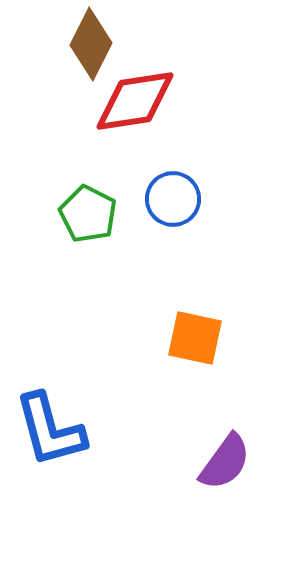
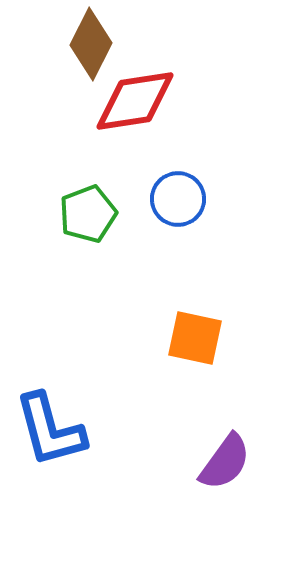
blue circle: moved 5 px right
green pentagon: rotated 24 degrees clockwise
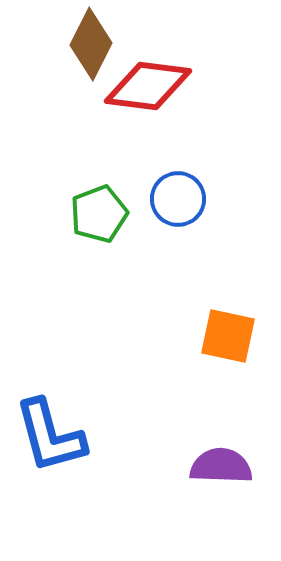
red diamond: moved 13 px right, 15 px up; rotated 16 degrees clockwise
green pentagon: moved 11 px right
orange square: moved 33 px right, 2 px up
blue L-shape: moved 6 px down
purple semicircle: moved 4 px left, 4 px down; rotated 124 degrees counterclockwise
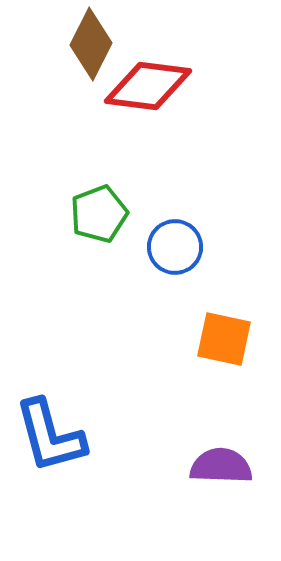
blue circle: moved 3 px left, 48 px down
orange square: moved 4 px left, 3 px down
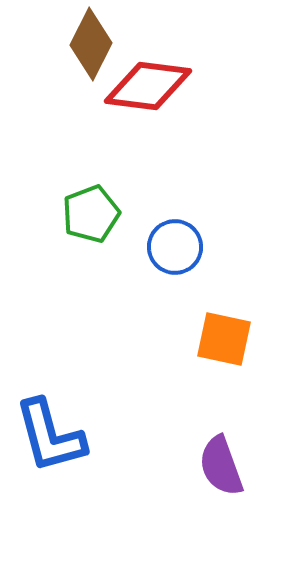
green pentagon: moved 8 px left
purple semicircle: rotated 112 degrees counterclockwise
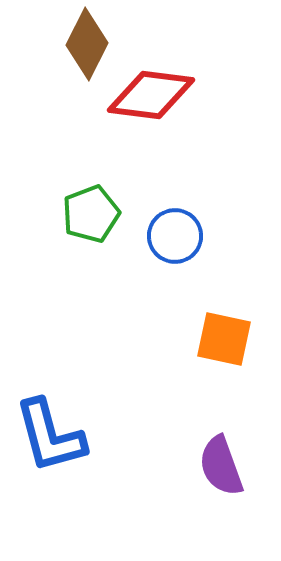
brown diamond: moved 4 px left
red diamond: moved 3 px right, 9 px down
blue circle: moved 11 px up
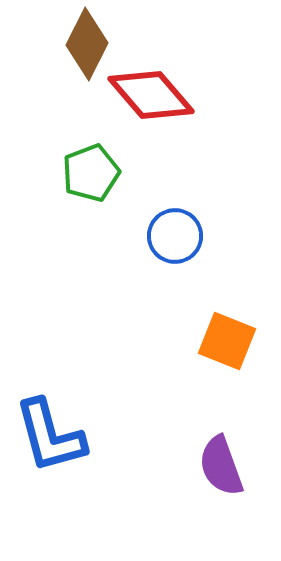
red diamond: rotated 42 degrees clockwise
green pentagon: moved 41 px up
orange square: moved 3 px right, 2 px down; rotated 10 degrees clockwise
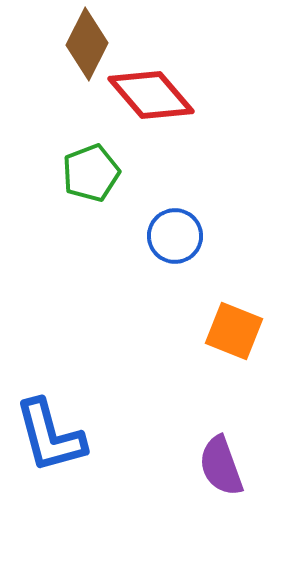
orange square: moved 7 px right, 10 px up
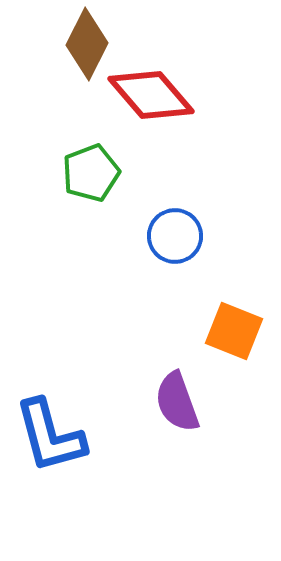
purple semicircle: moved 44 px left, 64 px up
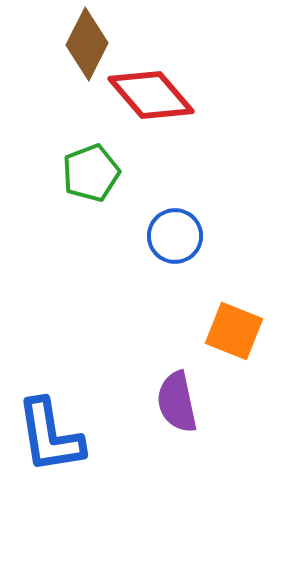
purple semicircle: rotated 8 degrees clockwise
blue L-shape: rotated 6 degrees clockwise
